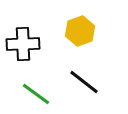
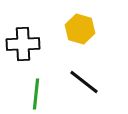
yellow hexagon: moved 2 px up; rotated 24 degrees counterclockwise
green line: rotated 60 degrees clockwise
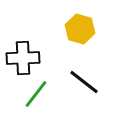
black cross: moved 14 px down
green line: rotated 32 degrees clockwise
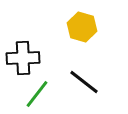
yellow hexagon: moved 2 px right, 2 px up
green line: moved 1 px right
